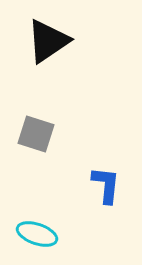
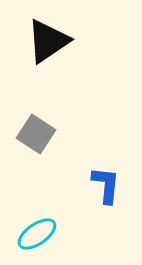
gray square: rotated 15 degrees clockwise
cyan ellipse: rotated 54 degrees counterclockwise
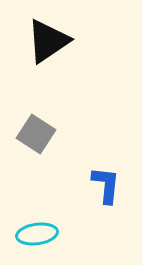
cyan ellipse: rotated 27 degrees clockwise
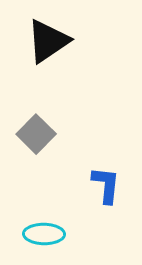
gray square: rotated 12 degrees clockwise
cyan ellipse: moved 7 px right; rotated 9 degrees clockwise
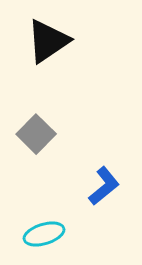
blue L-shape: moved 2 px left, 1 px down; rotated 45 degrees clockwise
cyan ellipse: rotated 18 degrees counterclockwise
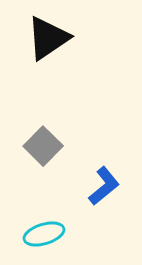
black triangle: moved 3 px up
gray square: moved 7 px right, 12 px down
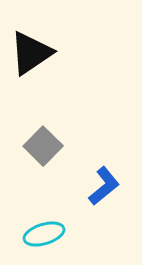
black triangle: moved 17 px left, 15 px down
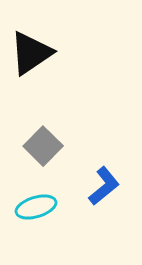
cyan ellipse: moved 8 px left, 27 px up
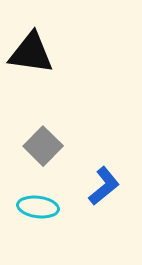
black triangle: rotated 42 degrees clockwise
cyan ellipse: moved 2 px right; rotated 24 degrees clockwise
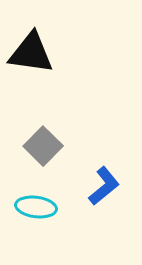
cyan ellipse: moved 2 px left
